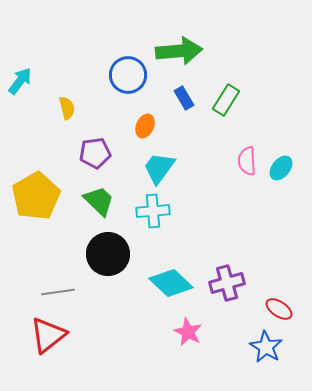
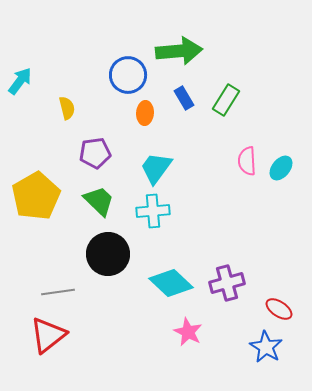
orange ellipse: moved 13 px up; rotated 20 degrees counterclockwise
cyan trapezoid: moved 3 px left
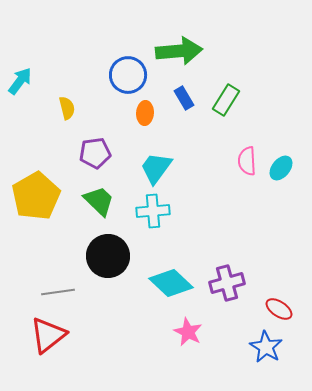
black circle: moved 2 px down
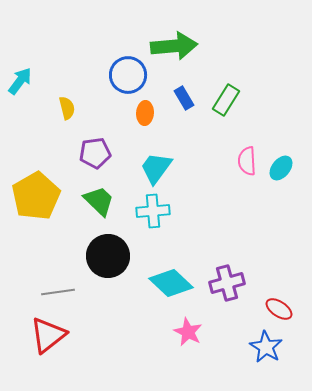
green arrow: moved 5 px left, 5 px up
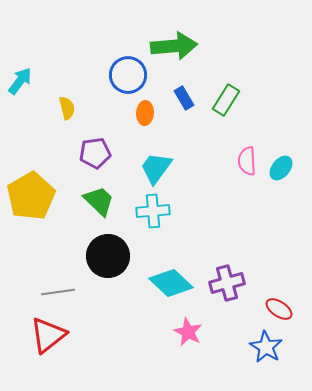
yellow pentagon: moved 5 px left
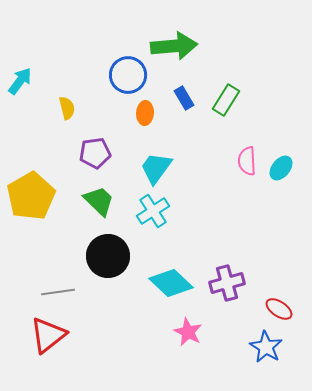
cyan cross: rotated 28 degrees counterclockwise
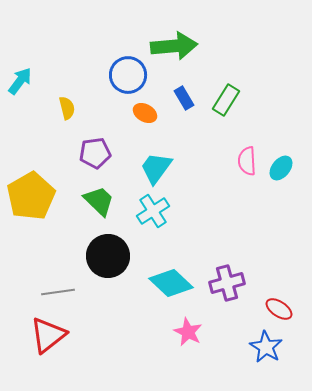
orange ellipse: rotated 65 degrees counterclockwise
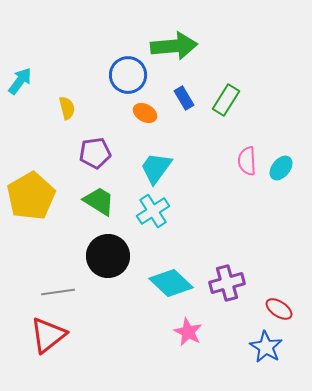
green trapezoid: rotated 12 degrees counterclockwise
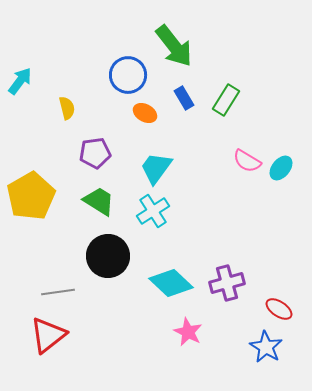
green arrow: rotated 57 degrees clockwise
pink semicircle: rotated 56 degrees counterclockwise
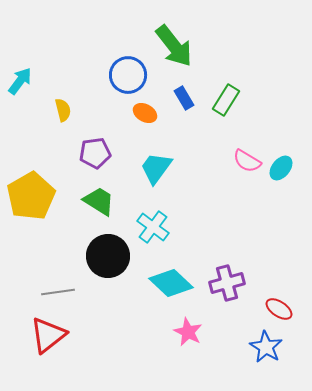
yellow semicircle: moved 4 px left, 2 px down
cyan cross: moved 16 px down; rotated 20 degrees counterclockwise
